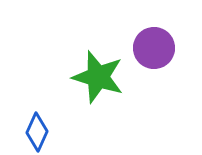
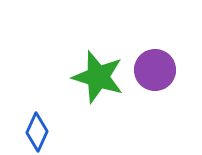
purple circle: moved 1 px right, 22 px down
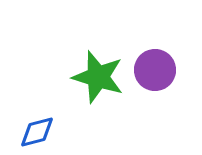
blue diamond: rotated 51 degrees clockwise
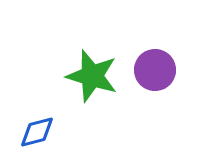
green star: moved 6 px left, 1 px up
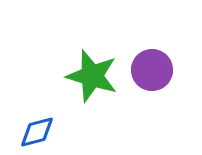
purple circle: moved 3 px left
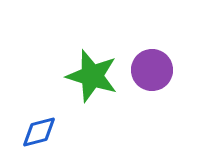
blue diamond: moved 2 px right
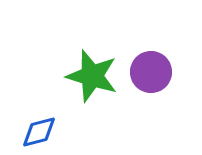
purple circle: moved 1 px left, 2 px down
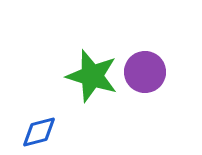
purple circle: moved 6 px left
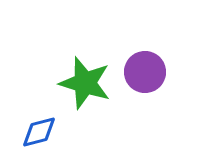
green star: moved 7 px left, 7 px down
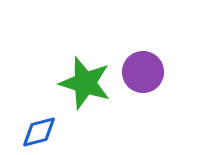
purple circle: moved 2 px left
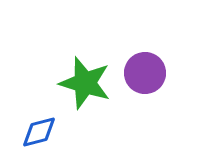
purple circle: moved 2 px right, 1 px down
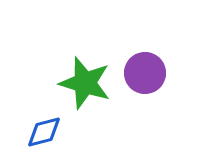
blue diamond: moved 5 px right
